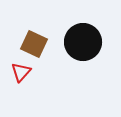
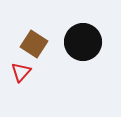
brown square: rotated 8 degrees clockwise
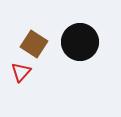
black circle: moved 3 px left
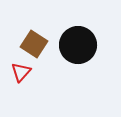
black circle: moved 2 px left, 3 px down
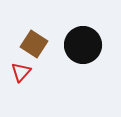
black circle: moved 5 px right
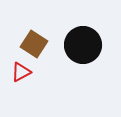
red triangle: rotated 20 degrees clockwise
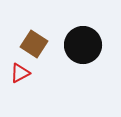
red triangle: moved 1 px left, 1 px down
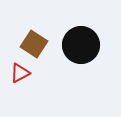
black circle: moved 2 px left
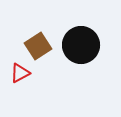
brown square: moved 4 px right, 2 px down; rotated 24 degrees clockwise
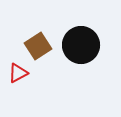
red triangle: moved 2 px left
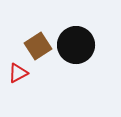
black circle: moved 5 px left
